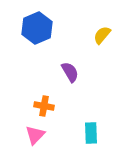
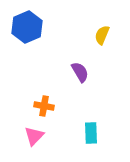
blue hexagon: moved 10 px left, 1 px up
yellow semicircle: rotated 18 degrees counterclockwise
purple semicircle: moved 10 px right
pink triangle: moved 1 px left, 1 px down
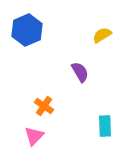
blue hexagon: moved 3 px down
yellow semicircle: rotated 36 degrees clockwise
orange cross: rotated 24 degrees clockwise
cyan rectangle: moved 14 px right, 7 px up
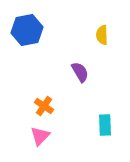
blue hexagon: rotated 12 degrees clockwise
yellow semicircle: rotated 60 degrees counterclockwise
cyan rectangle: moved 1 px up
pink triangle: moved 6 px right
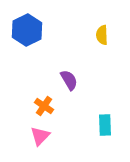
blue hexagon: rotated 16 degrees counterclockwise
purple semicircle: moved 11 px left, 8 px down
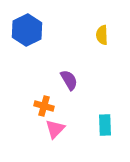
orange cross: rotated 18 degrees counterclockwise
pink triangle: moved 15 px right, 7 px up
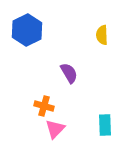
purple semicircle: moved 7 px up
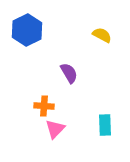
yellow semicircle: rotated 120 degrees clockwise
orange cross: rotated 12 degrees counterclockwise
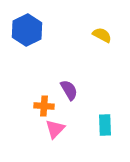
purple semicircle: moved 17 px down
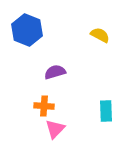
blue hexagon: rotated 12 degrees counterclockwise
yellow semicircle: moved 2 px left
purple semicircle: moved 14 px left, 18 px up; rotated 75 degrees counterclockwise
cyan rectangle: moved 1 px right, 14 px up
